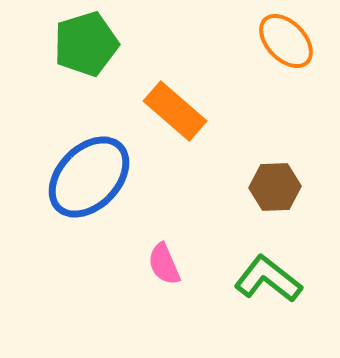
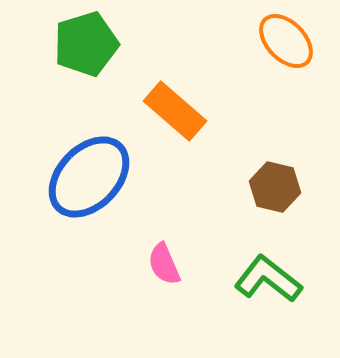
brown hexagon: rotated 15 degrees clockwise
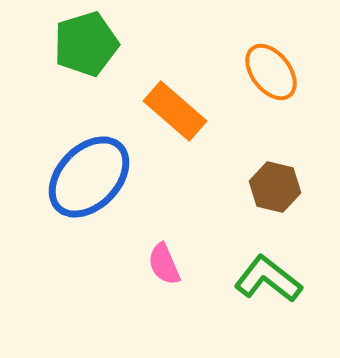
orange ellipse: moved 15 px left, 31 px down; rotated 6 degrees clockwise
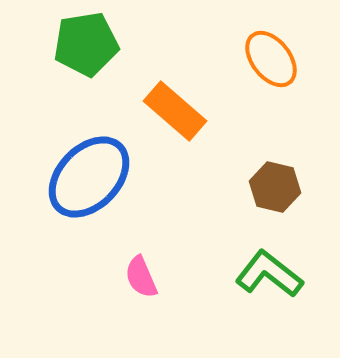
green pentagon: rotated 8 degrees clockwise
orange ellipse: moved 13 px up
pink semicircle: moved 23 px left, 13 px down
green L-shape: moved 1 px right, 5 px up
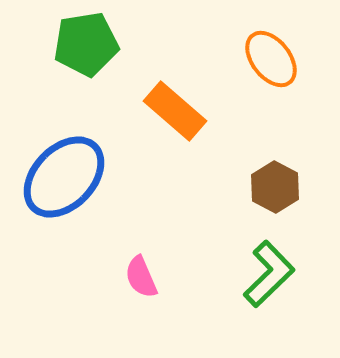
blue ellipse: moved 25 px left
brown hexagon: rotated 15 degrees clockwise
green L-shape: rotated 98 degrees clockwise
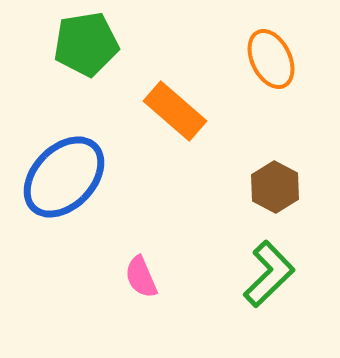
orange ellipse: rotated 12 degrees clockwise
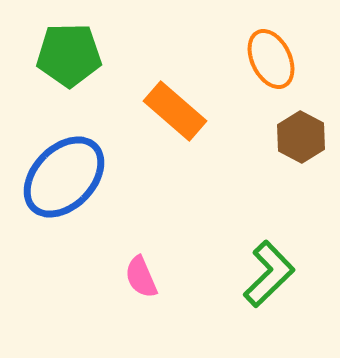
green pentagon: moved 17 px left, 11 px down; rotated 8 degrees clockwise
brown hexagon: moved 26 px right, 50 px up
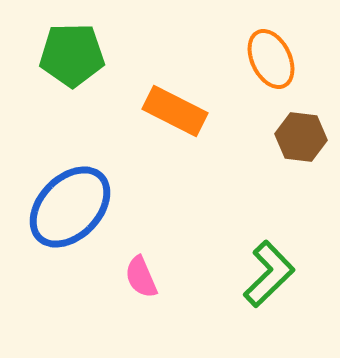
green pentagon: moved 3 px right
orange rectangle: rotated 14 degrees counterclockwise
brown hexagon: rotated 21 degrees counterclockwise
blue ellipse: moved 6 px right, 30 px down
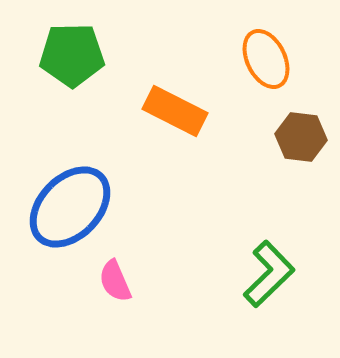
orange ellipse: moved 5 px left
pink semicircle: moved 26 px left, 4 px down
